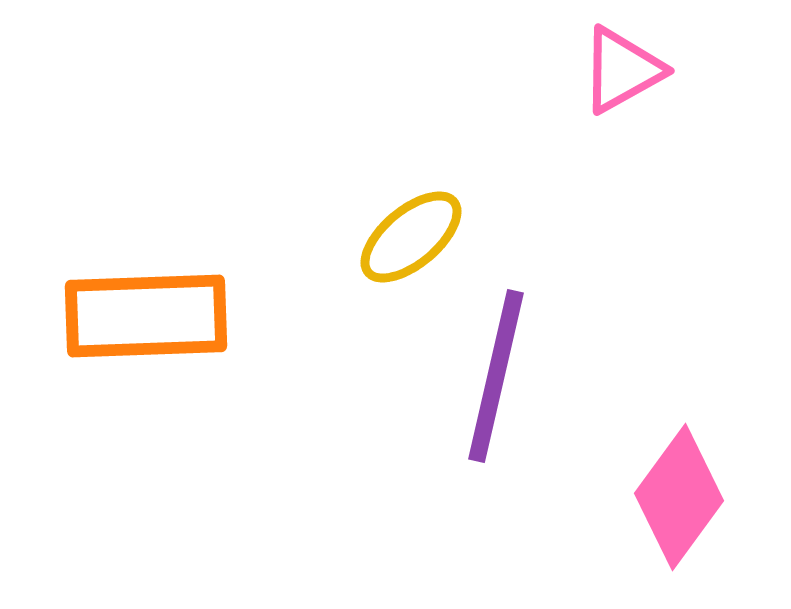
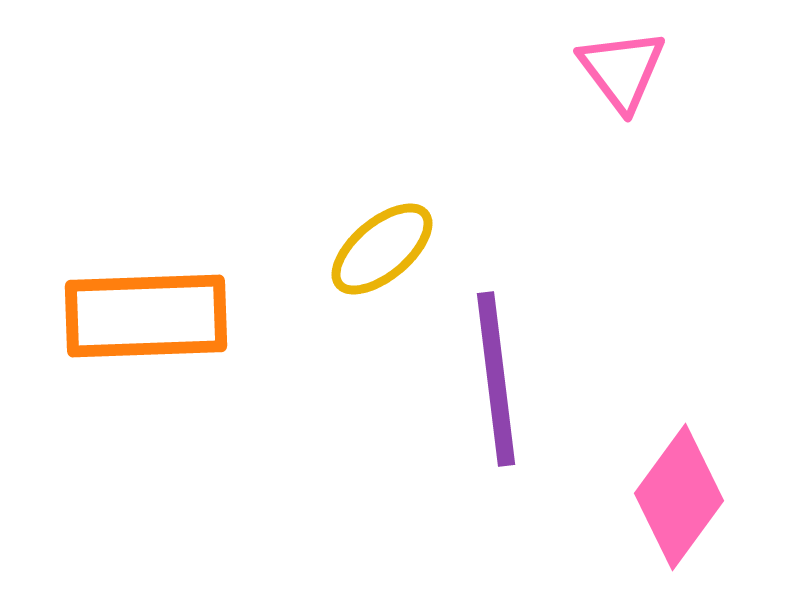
pink triangle: rotated 38 degrees counterclockwise
yellow ellipse: moved 29 px left, 12 px down
purple line: moved 3 px down; rotated 20 degrees counterclockwise
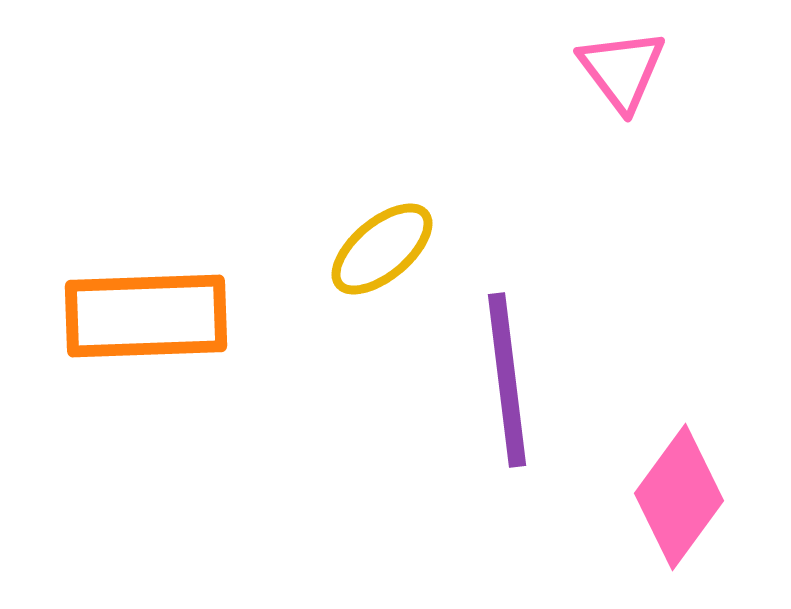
purple line: moved 11 px right, 1 px down
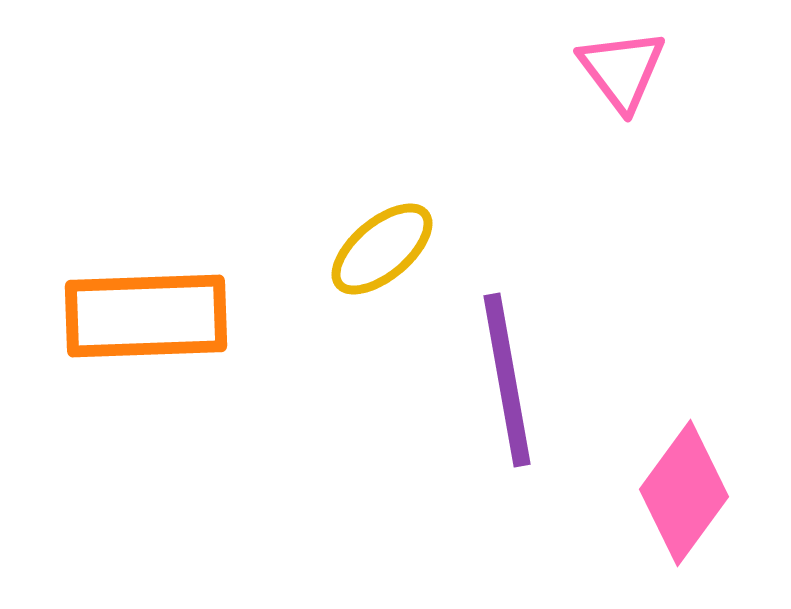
purple line: rotated 3 degrees counterclockwise
pink diamond: moved 5 px right, 4 px up
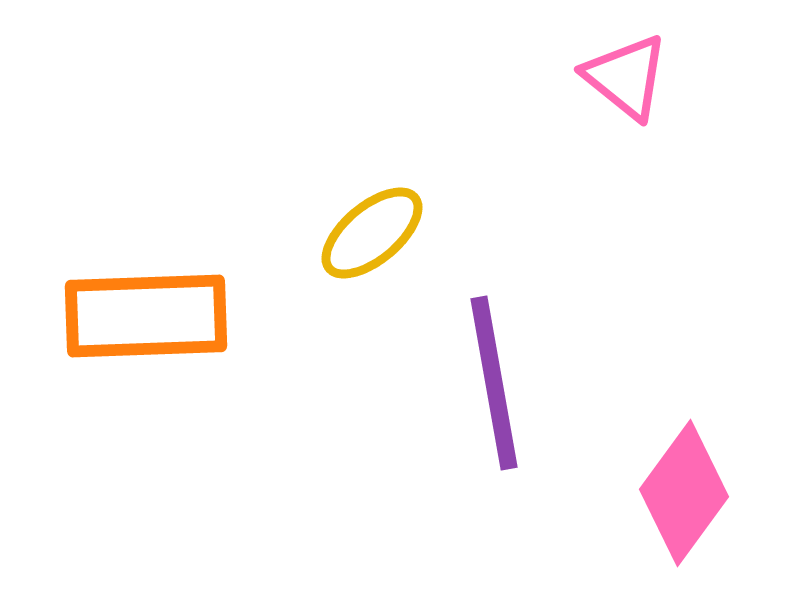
pink triangle: moved 4 px right, 7 px down; rotated 14 degrees counterclockwise
yellow ellipse: moved 10 px left, 16 px up
purple line: moved 13 px left, 3 px down
